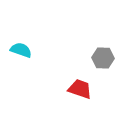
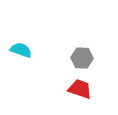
gray hexagon: moved 21 px left
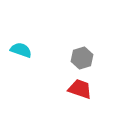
gray hexagon: rotated 20 degrees counterclockwise
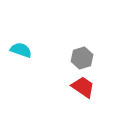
red trapezoid: moved 3 px right, 2 px up; rotated 15 degrees clockwise
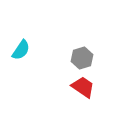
cyan semicircle: rotated 105 degrees clockwise
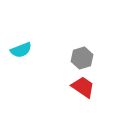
cyan semicircle: rotated 35 degrees clockwise
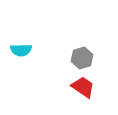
cyan semicircle: rotated 20 degrees clockwise
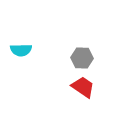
gray hexagon: rotated 20 degrees clockwise
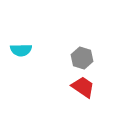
gray hexagon: rotated 15 degrees clockwise
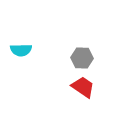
gray hexagon: rotated 15 degrees counterclockwise
